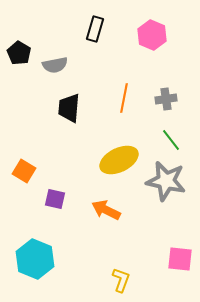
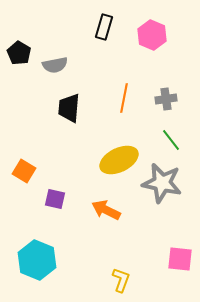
black rectangle: moved 9 px right, 2 px up
gray star: moved 4 px left, 2 px down
cyan hexagon: moved 2 px right, 1 px down
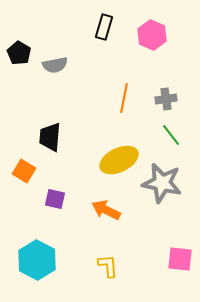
black trapezoid: moved 19 px left, 29 px down
green line: moved 5 px up
cyan hexagon: rotated 6 degrees clockwise
yellow L-shape: moved 13 px left, 14 px up; rotated 25 degrees counterclockwise
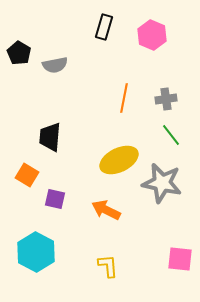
orange square: moved 3 px right, 4 px down
cyan hexagon: moved 1 px left, 8 px up
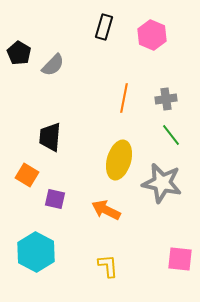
gray semicircle: moved 2 px left; rotated 35 degrees counterclockwise
yellow ellipse: rotated 48 degrees counterclockwise
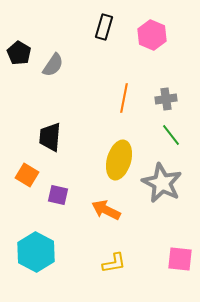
gray semicircle: rotated 10 degrees counterclockwise
gray star: rotated 15 degrees clockwise
purple square: moved 3 px right, 4 px up
yellow L-shape: moved 6 px right, 3 px up; rotated 85 degrees clockwise
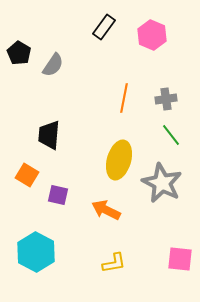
black rectangle: rotated 20 degrees clockwise
black trapezoid: moved 1 px left, 2 px up
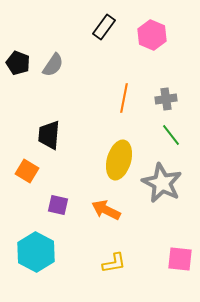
black pentagon: moved 1 px left, 10 px down; rotated 10 degrees counterclockwise
orange square: moved 4 px up
purple square: moved 10 px down
